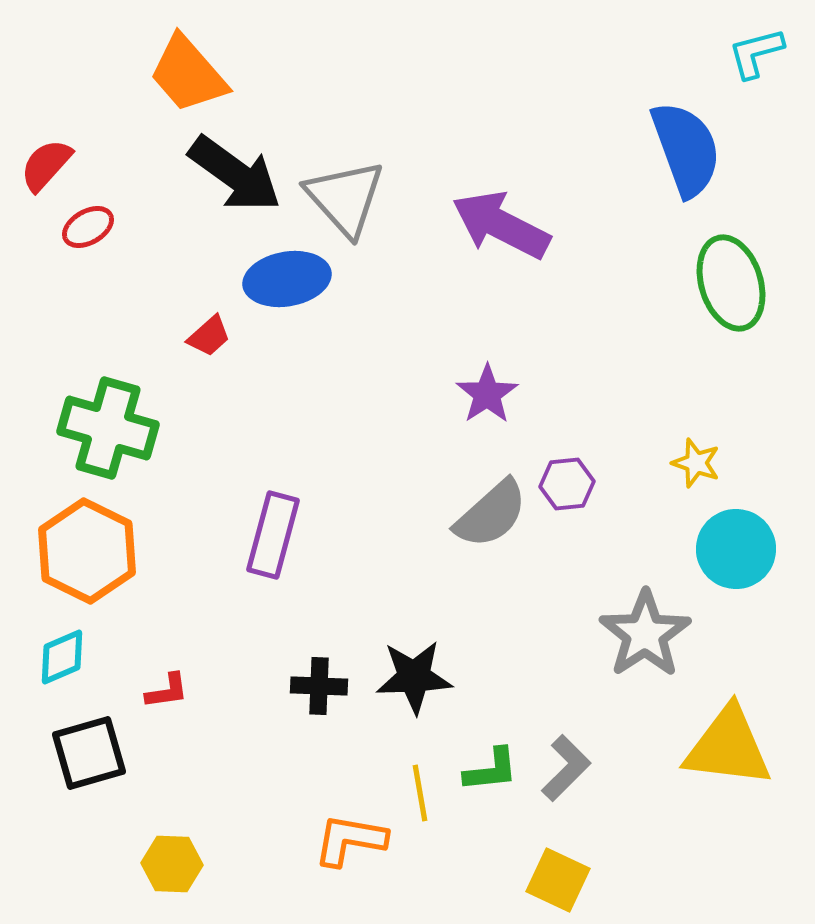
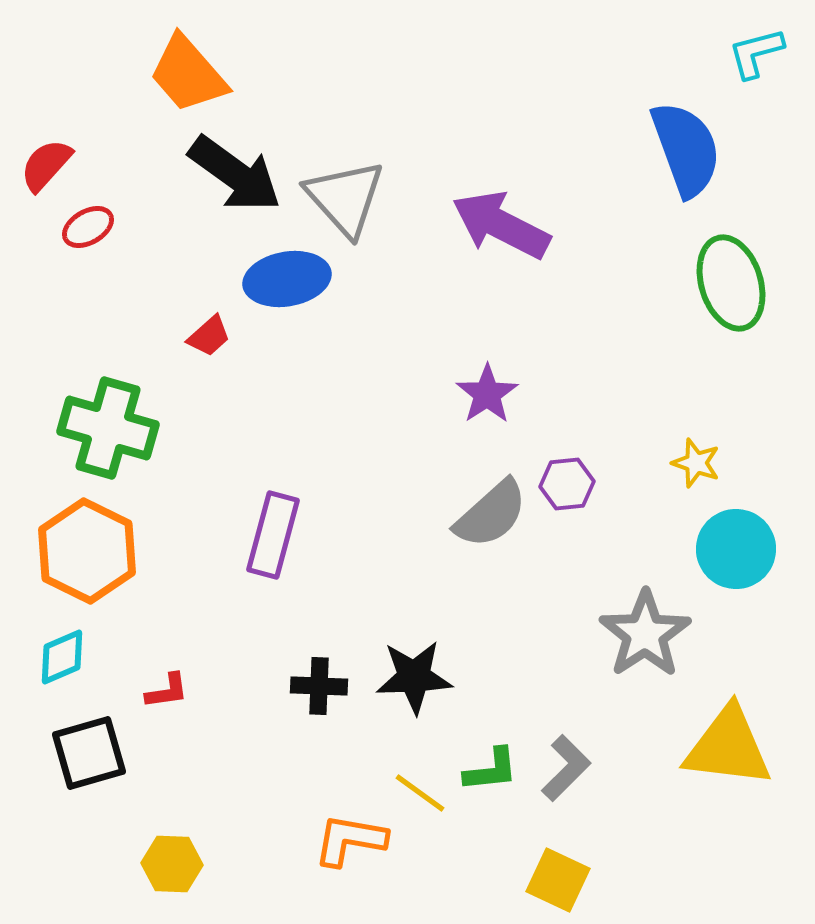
yellow line: rotated 44 degrees counterclockwise
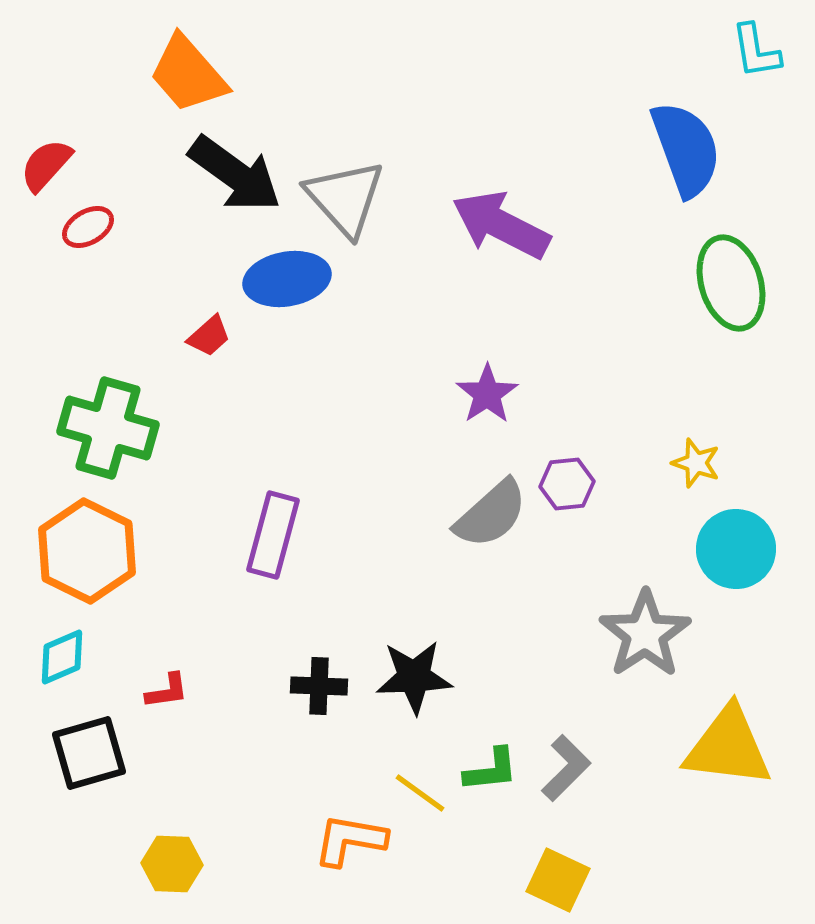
cyan L-shape: moved 2 px up; rotated 84 degrees counterclockwise
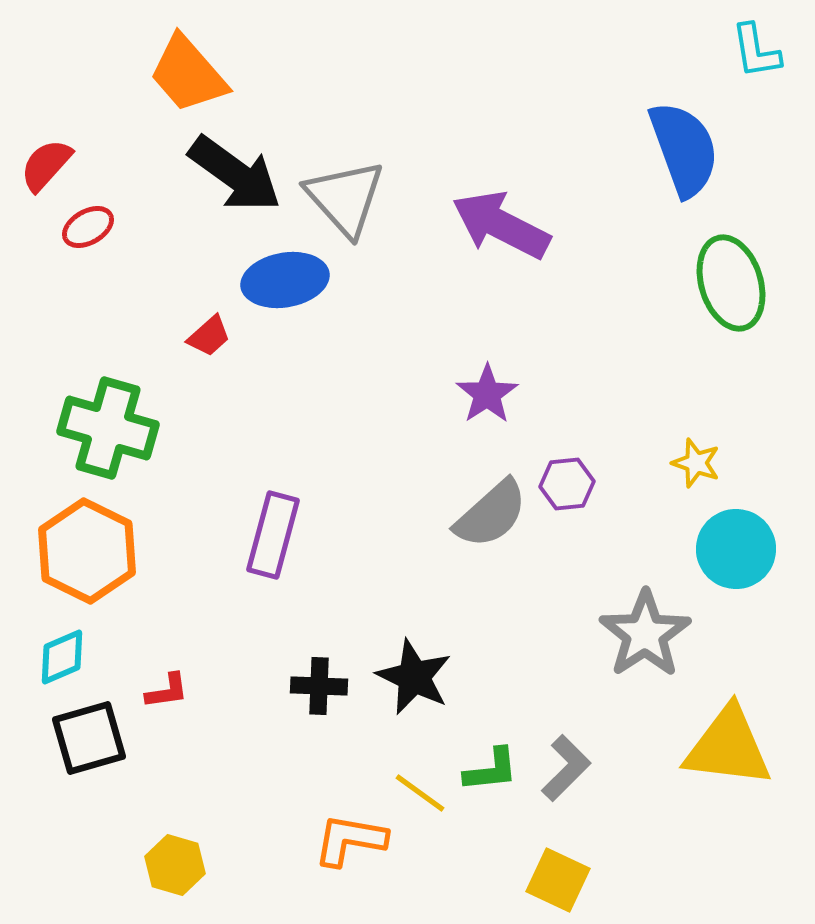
blue semicircle: moved 2 px left
blue ellipse: moved 2 px left, 1 px down
black star: rotated 28 degrees clockwise
black square: moved 15 px up
yellow hexagon: moved 3 px right, 1 px down; rotated 14 degrees clockwise
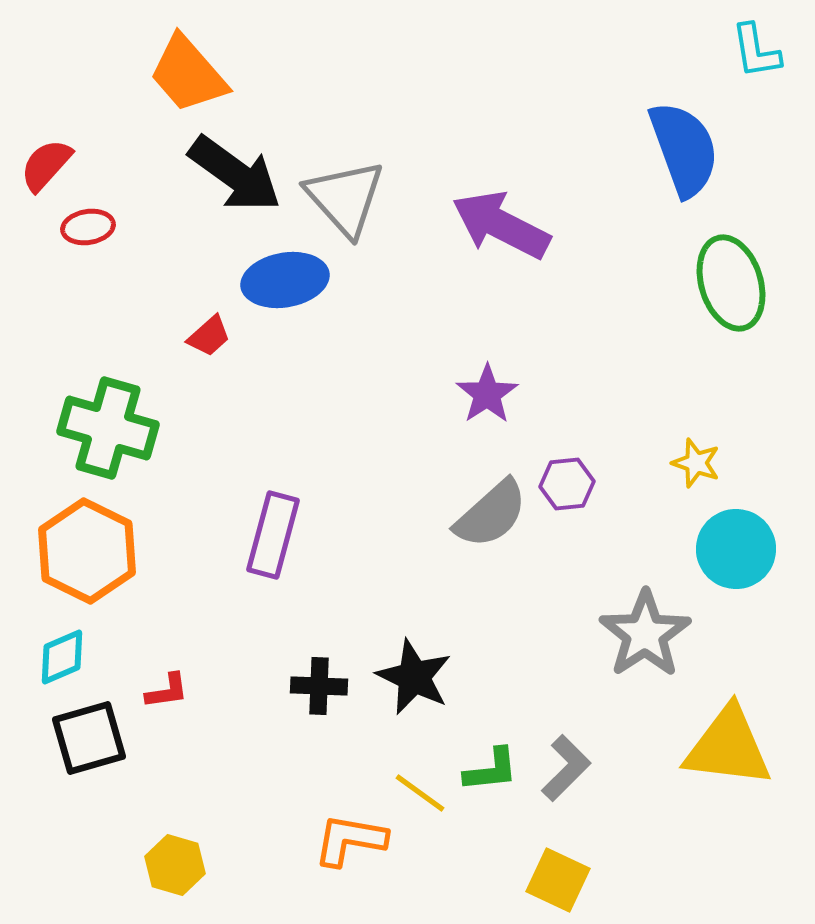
red ellipse: rotated 21 degrees clockwise
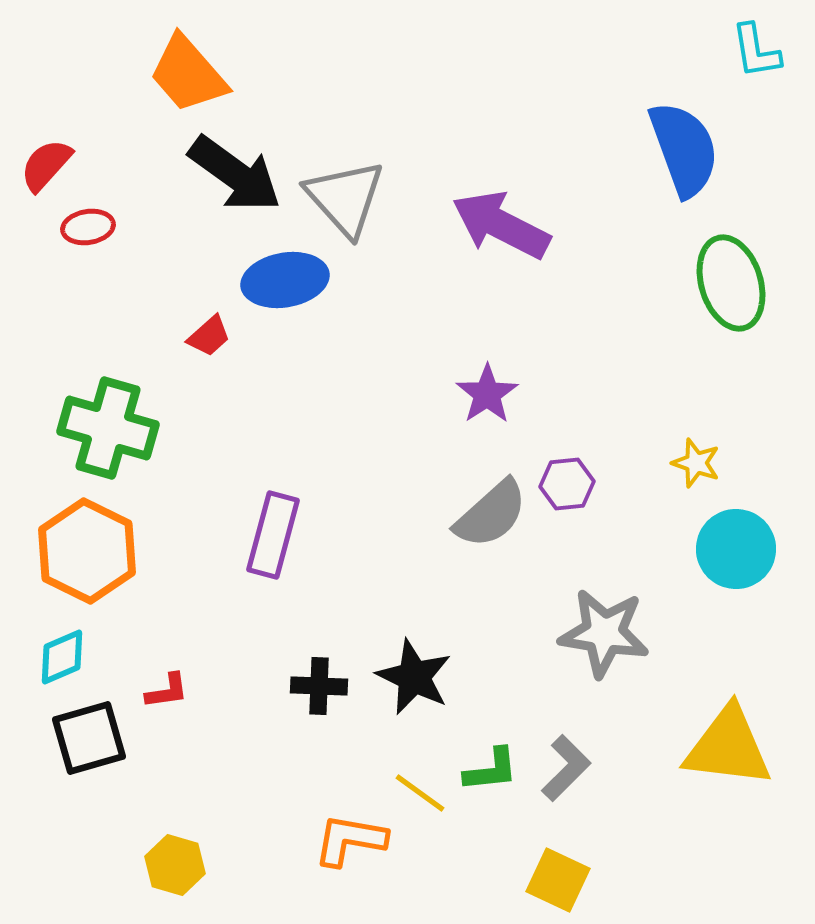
gray star: moved 41 px left, 1 px up; rotated 30 degrees counterclockwise
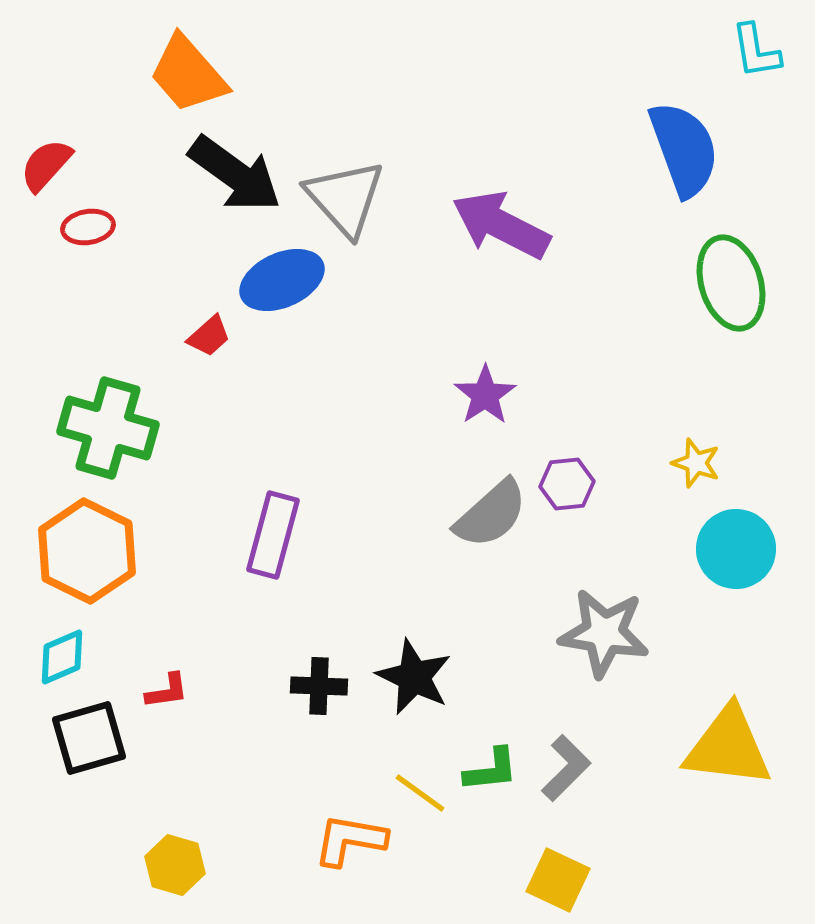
blue ellipse: moved 3 px left; rotated 14 degrees counterclockwise
purple star: moved 2 px left, 1 px down
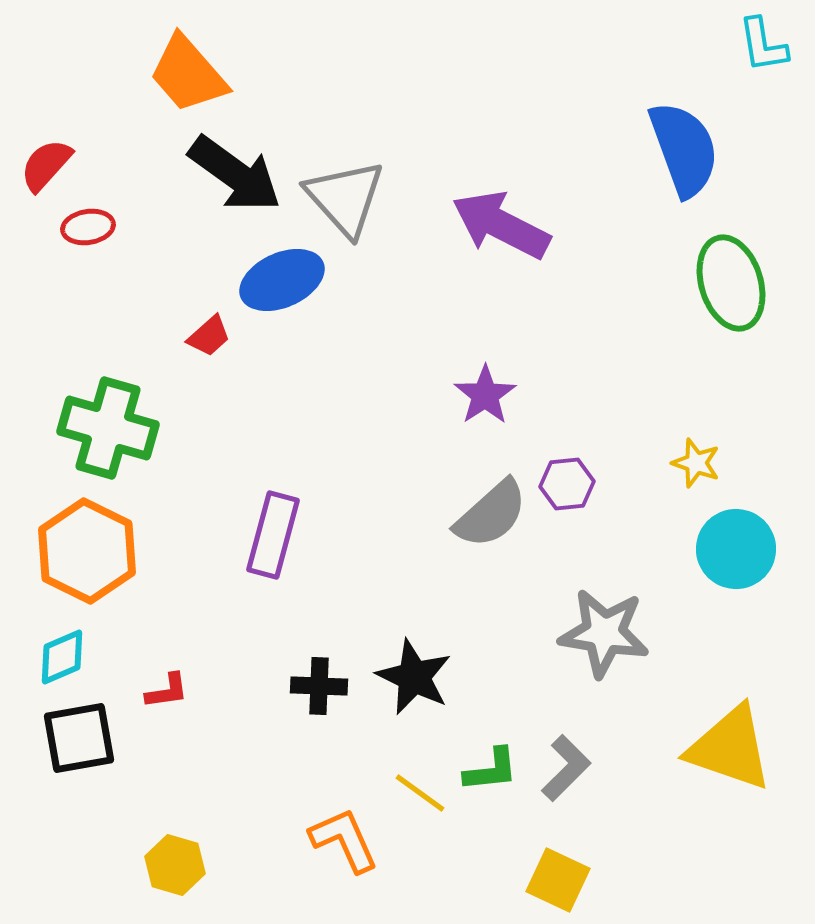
cyan L-shape: moved 7 px right, 6 px up
black square: moved 10 px left; rotated 6 degrees clockwise
yellow triangle: moved 2 px right, 1 px down; rotated 12 degrees clockwise
orange L-shape: moved 6 px left; rotated 56 degrees clockwise
